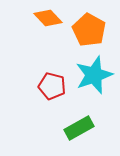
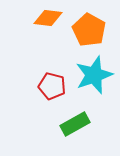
orange diamond: rotated 40 degrees counterclockwise
green rectangle: moved 4 px left, 4 px up
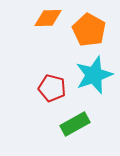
orange diamond: rotated 8 degrees counterclockwise
red pentagon: moved 2 px down
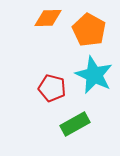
cyan star: rotated 27 degrees counterclockwise
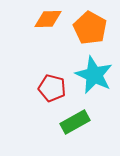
orange diamond: moved 1 px down
orange pentagon: moved 1 px right, 2 px up
green rectangle: moved 2 px up
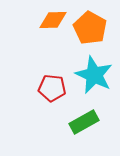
orange diamond: moved 5 px right, 1 px down
red pentagon: rotated 8 degrees counterclockwise
green rectangle: moved 9 px right
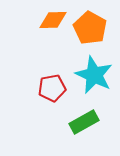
red pentagon: rotated 16 degrees counterclockwise
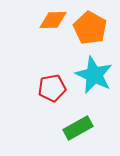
green rectangle: moved 6 px left, 6 px down
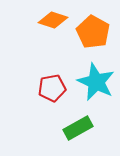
orange diamond: rotated 20 degrees clockwise
orange pentagon: moved 3 px right, 4 px down
cyan star: moved 2 px right, 7 px down
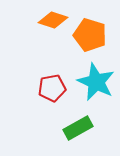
orange pentagon: moved 3 px left, 3 px down; rotated 12 degrees counterclockwise
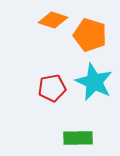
cyan star: moved 2 px left
green rectangle: moved 10 px down; rotated 28 degrees clockwise
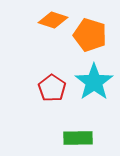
cyan star: rotated 12 degrees clockwise
red pentagon: rotated 28 degrees counterclockwise
